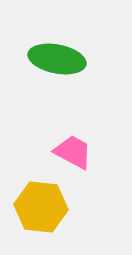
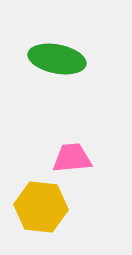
pink trapezoid: moved 1 px left, 6 px down; rotated 33 degrees counterclockwise
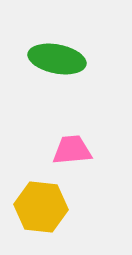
pink trapezoid: moved 8 px up
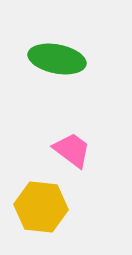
pink trapezoid: rotated 42 degrees clockwise
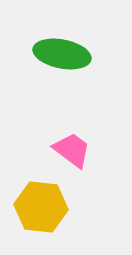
green ellipse: moved 5 px right, 5 px up
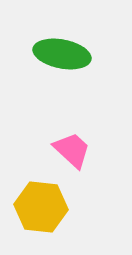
pink trapezoid: rotated 6 degrees clockwise
